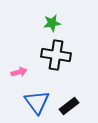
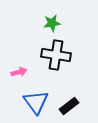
blue triangle: moved 1 px left
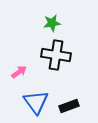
pink arrow: rotated 21 degrees counterclockwise
black rectangle: rotated 18 degrees clockwise
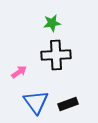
black cross: rotated 12 degrees counterclockwise
black rectangle: moved 1 px left, 2 px up
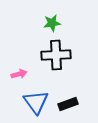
pink arrow: moved 2 px down; rotated 21 degrees clockwise
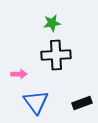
pink arrow: rotated 14 degrees clockwise
black rectangle: moved 14 px right, 1 px up
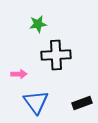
green star: moved 14 px left, 1 px down
